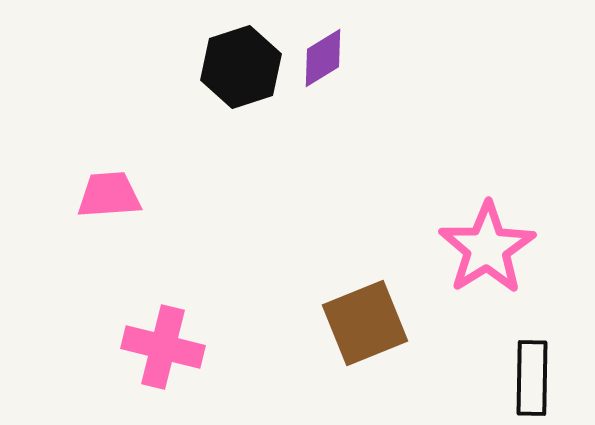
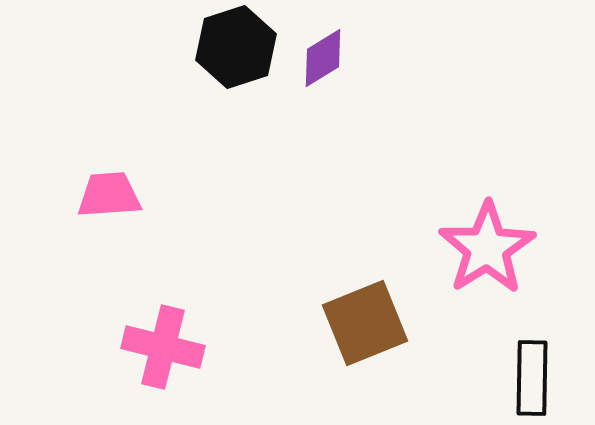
black hexagon: moved 5 px left, 20 px up
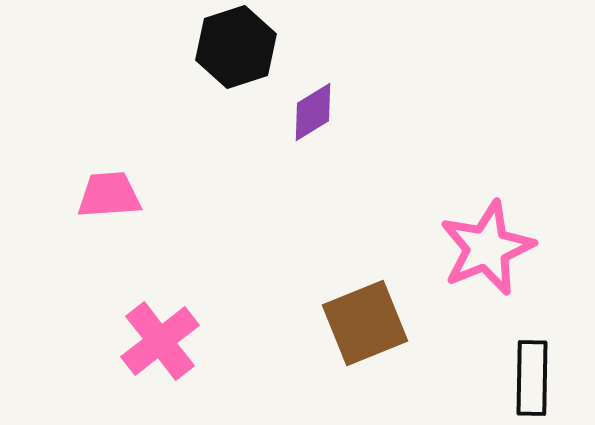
purple diamond: moved 10 px left, 54 px down
pink star: rotated 10 degrees clockwise
pink cross: moved 3 px left, 6 px up; rotated 38 degrees clockwise
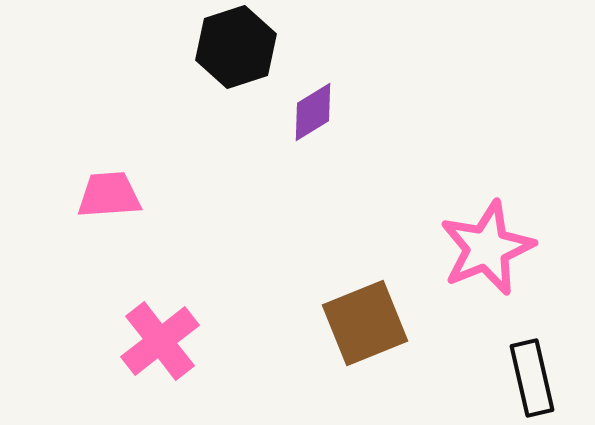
black rectangle: rotated 14 degrees counterclockwise
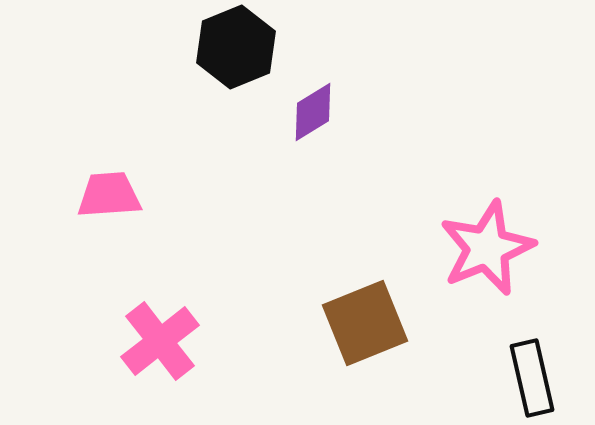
black hexagon: rotated 4 degrees counterclockwise
